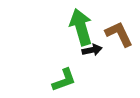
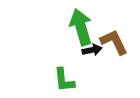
brown L-shape: moved 5 px left, 8 px down
green L-shape: rotated 104 degrees clockwise
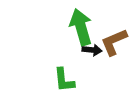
brown L-shape: rotated 88 degrees counterclockwise
black arrow: rotated 18 degrees clockwise
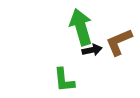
brown L-shape: moved 5 px right
black arrow: rotated 18 degrees counterclockwise
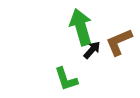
black arrow: rotated 36 degrees counterclockwise
green L-shape: moved 2 px right, 1 px up; rotated 12 degrees counterclockwise
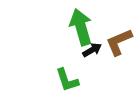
black arrow: rotated 18 degrees clockwise
green L-shape: moved 1 px right, 1 px down
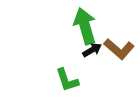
green arrow: moved 4 px right, 1 px up
brown L-shape: moved 7 px down; rotated 116 degrees counterclockwise
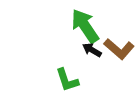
green arrow: rotated 18 degrees counterclockwise
black arrow: rotated 120 degrees counterclockwise
